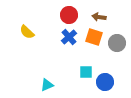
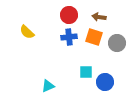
blue cross: rotated 35 degrees clockwise
cyan triangle: moved 1 px right, 1 px down
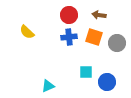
brown arrow: moved 2 px up
blue circle: moved 2 px right
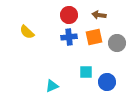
orange square: rotated 30 degrees counterclockwise
cyan triangle: moved 4 px right
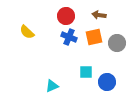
red circle: moved 3 px left, 1 px down
blue cross: rotated 28 degrees clockwise
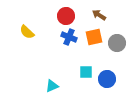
brown arrow: rotated 24 degrees clockwise
blue circle: moved 3 px up
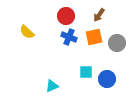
brown arrow: rotated 88 degrees counterclockwise
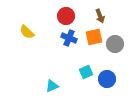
brown arrow: moved 1 px right, 1 px down; rotated 56 degrees counterclockwise
blue cross: moved 1 px down
gray circle: moved 2 px left, 1 px down
cyan square: rotated 24 degrees counterclockwise
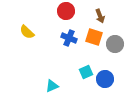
red circle: moved 5 px up
orange square: rotated 30 degrees clockwise
blue circle: moved 2 px left
